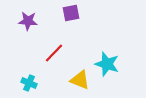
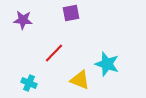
purple star: moved 5 px left, 1 px up
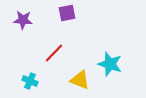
purple square: moved 4 px left
cyan star: moved 3 px right
cyan cross: moved 1 px right, 2 px up
